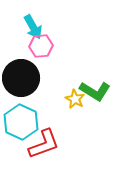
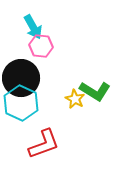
pink hexagon: rotated 10 degrees clockwise
cyan hexagon: moved 19 px up
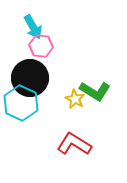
black circle: moved 9 px right
red L-shape: moved 30 px right; rotated 128 degrees counterclockwise
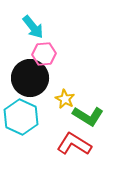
cyan arrow: rotated 10 degrees counterclockwise
pink hexagon: moved 3 px right, 8 px down; rotated 10 degrees counterclockwise
green L-shape: moved 7 px left, 25 px down
yellow star: moved 10 px left
cyan hexagon: moved 14 px down
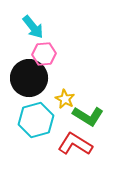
black circle: moved 1 px left
cyan hexagon: moved 15 px right, 3 px down; rotated 20 degrees clockwise
red L-shape: moved 1 px right
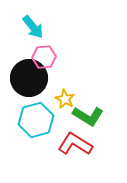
pink hexagon: moved 3 px down
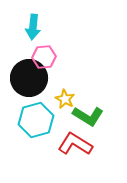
cyan arrow: rotated 45 degrees clockwise
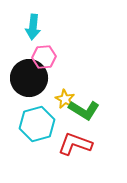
green L-shape: moved 4 px left, 6 px up
cyan hexagon: moved 1 px right, 4 px down
red L-shape: rotated 12 degrees counterclockwise
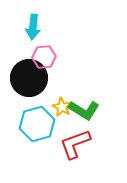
yellow star: moved 3 px left, 8 px down
red L-shape: rotated 40 degrees counterclockwise
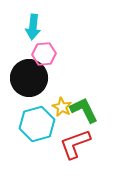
pink hexagon: moved 3 px up
green L-shape: rotated 148 degrees counterclockwise
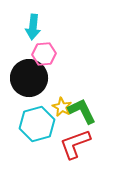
green L-shape: moved 2 px left, 1 px down
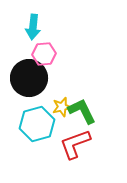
yellow star: rotated 30 degrees clockwise
